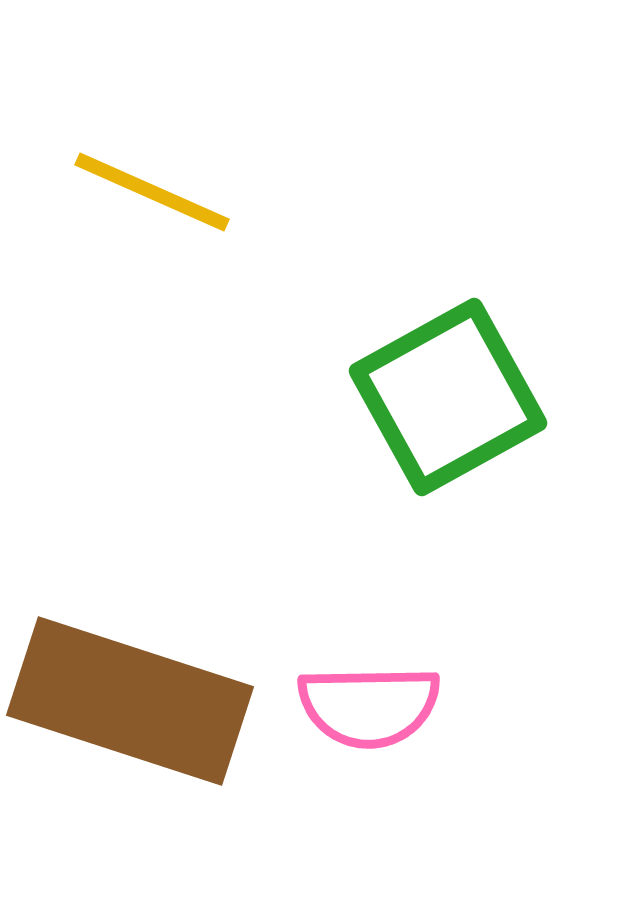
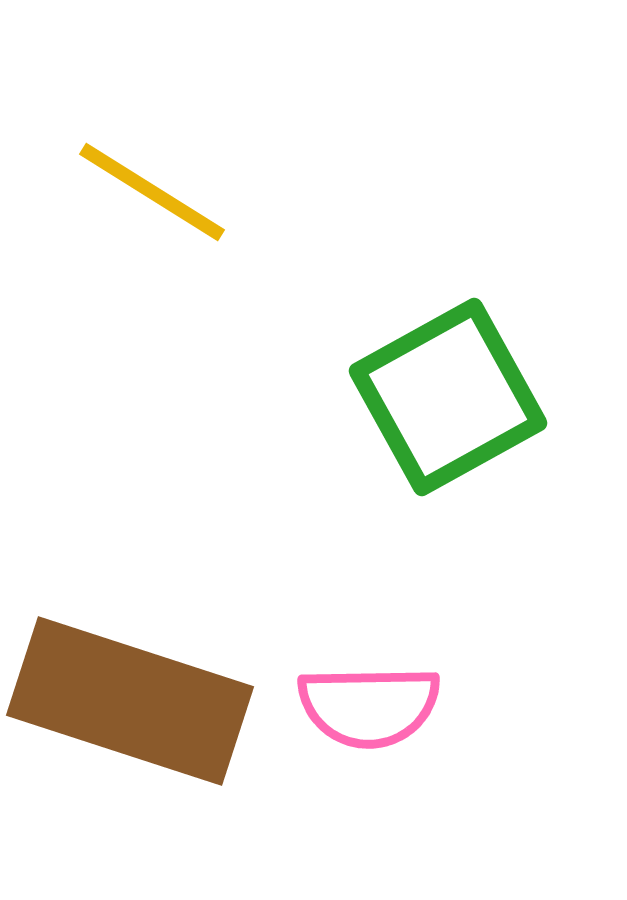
yellow line: rotated 8 degrees clockwise
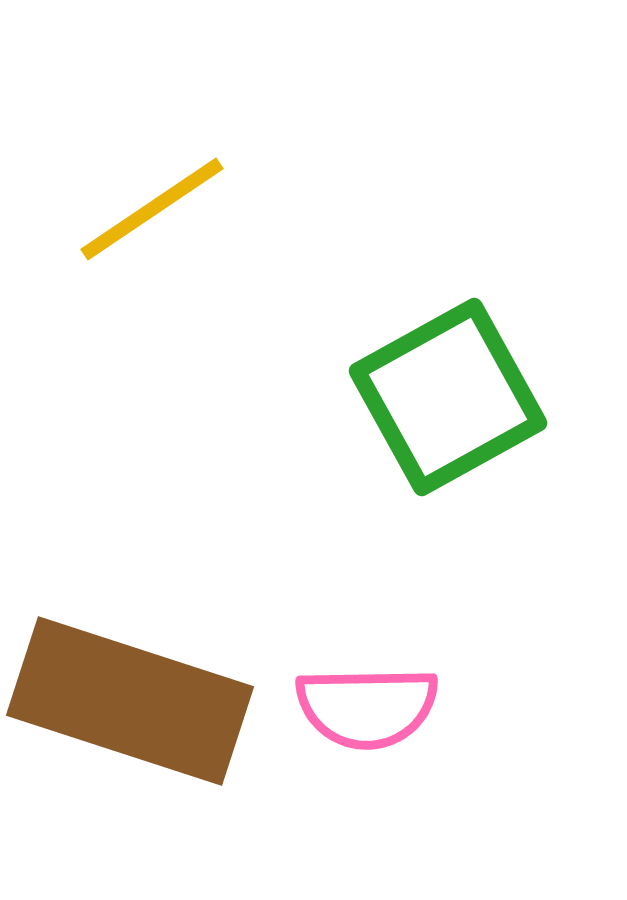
yellow line: moved 17 px down; rotated 66 degrees counterclockwise
pink semicircle: moved 2 px left, 1 px down
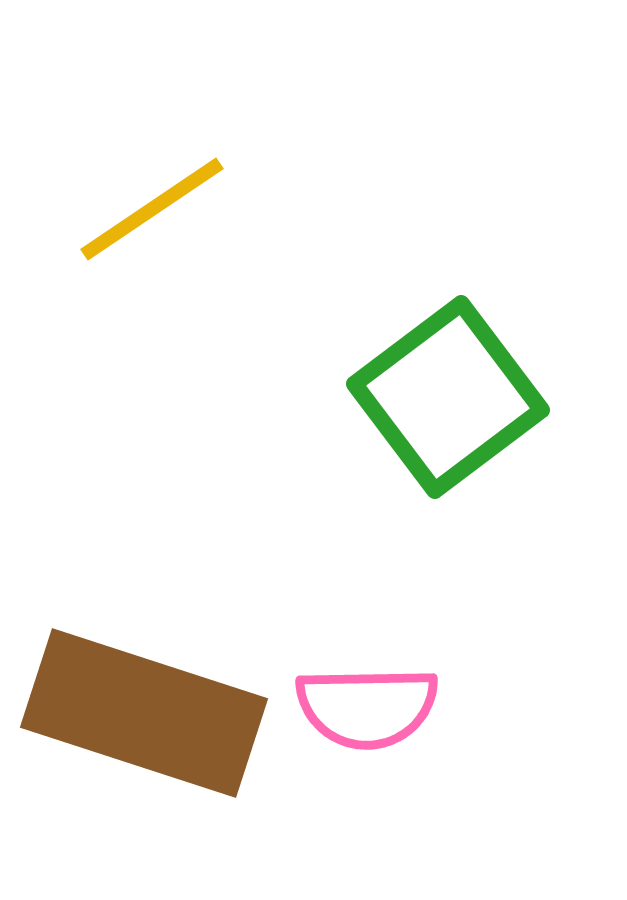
green square: rotated 8 degrees counterclockwise
brown rectangle: moved 14 px right, 12 px down
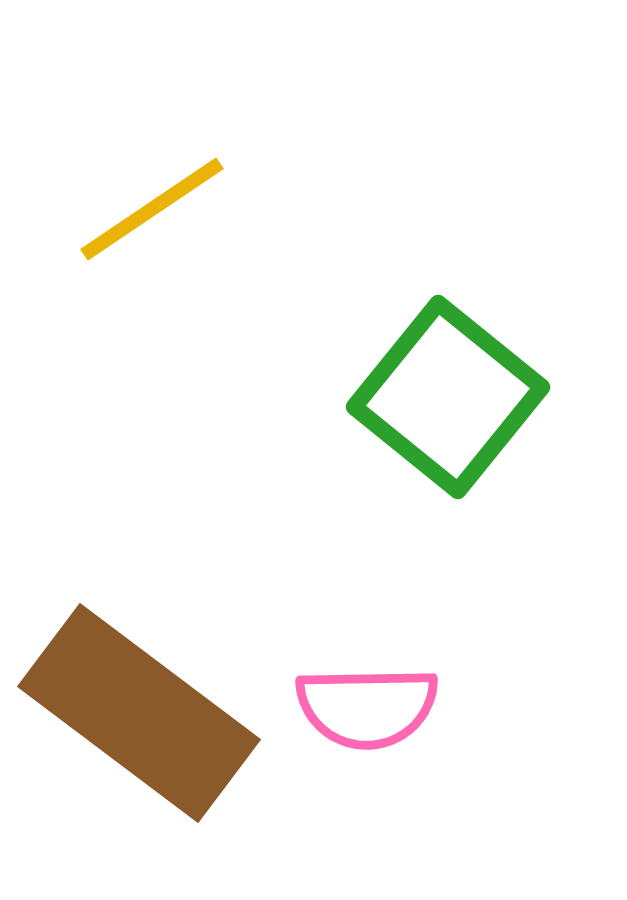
green square: rotated 14 degrees counterclockwise
brown rectangle: moved 5 px left; rotated 19 degrees clockwise
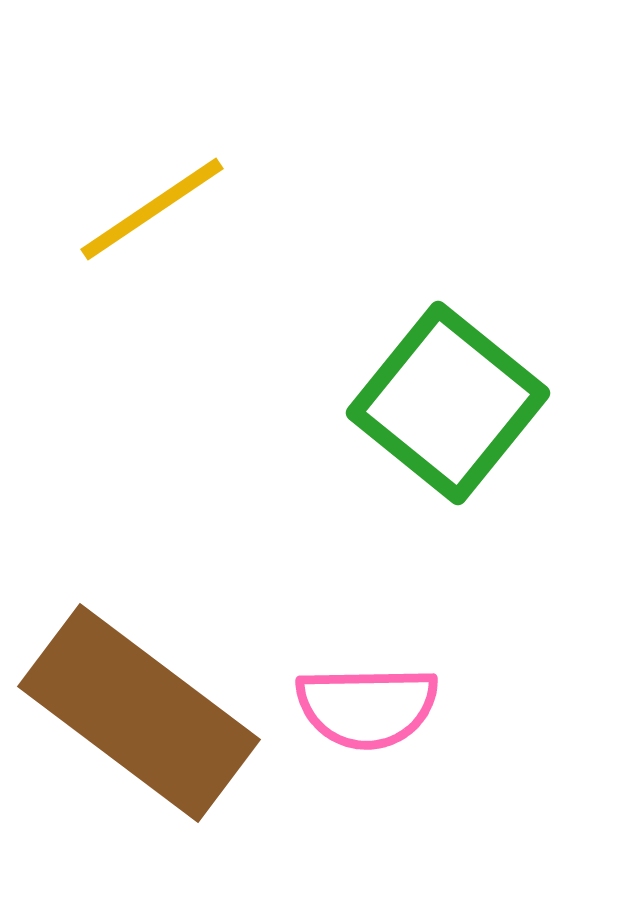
green square: moved 6 px down
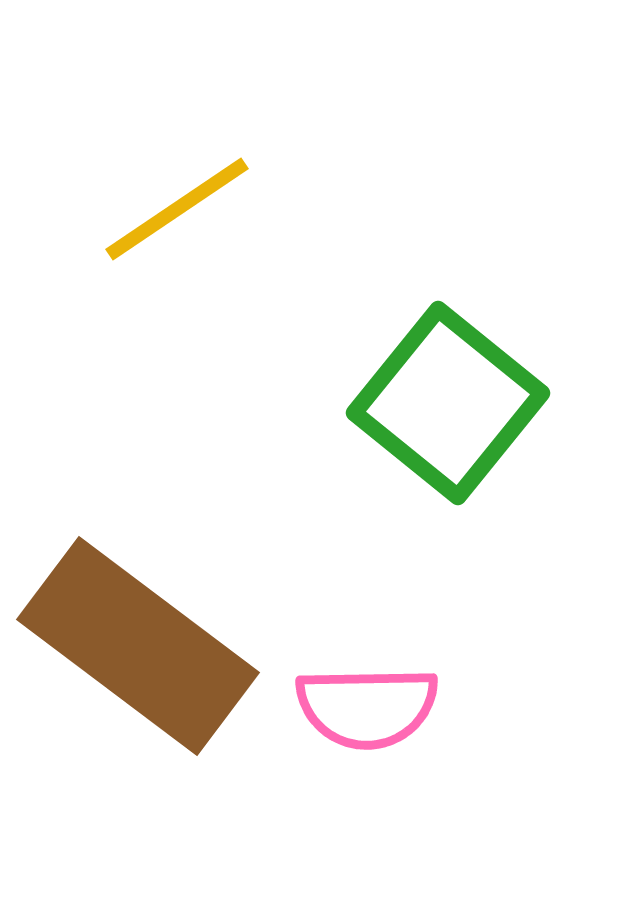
yellow line: moved 25 px right
brown rectangle: moved 1 px left, 67 px up
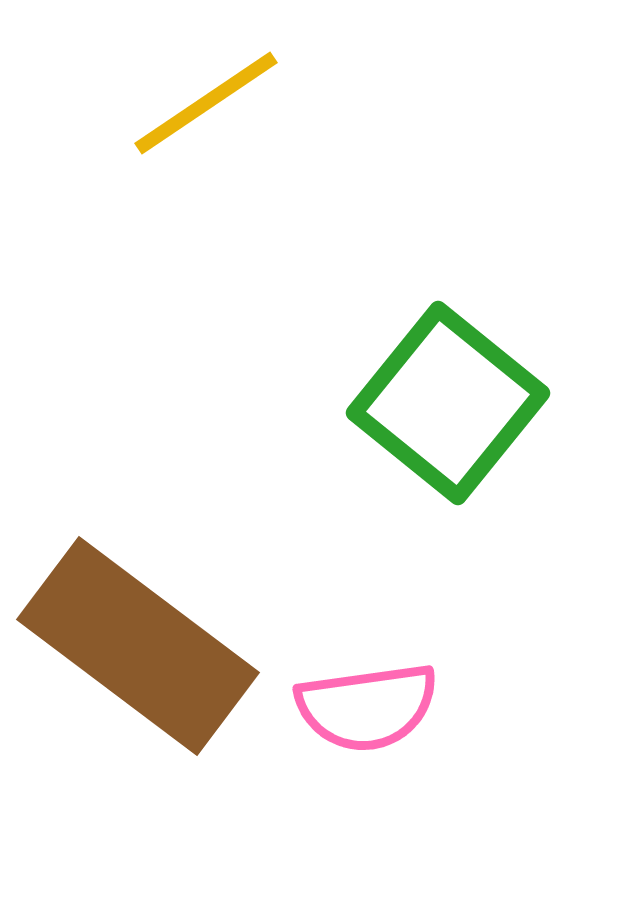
yellow line: moved 29 px right, 106 px up
pink semicircle: rotated 7 degrees counterclockwise
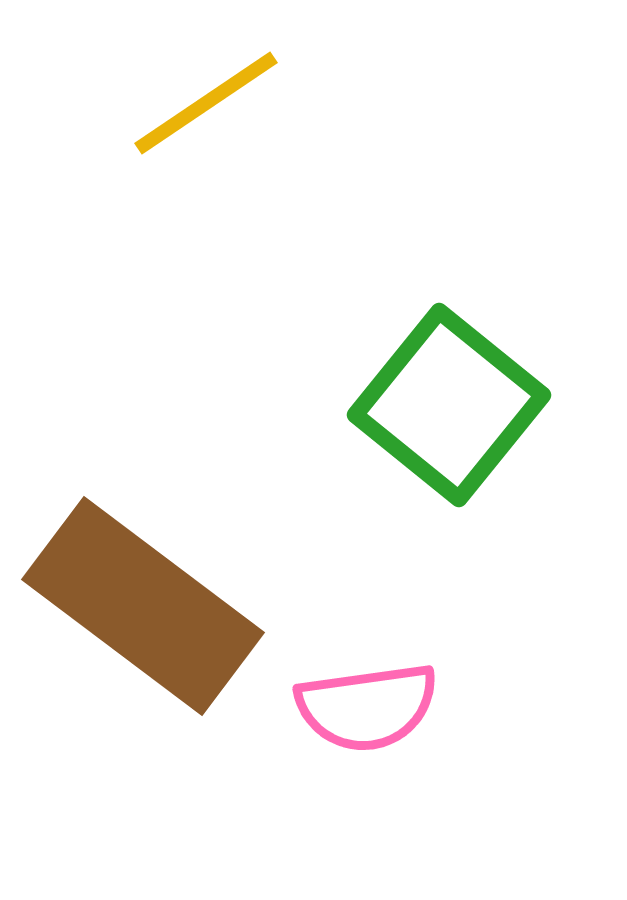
green square: moved 1 px right, 2 px down
brown rectangle: moved 5 px right, 40 px up
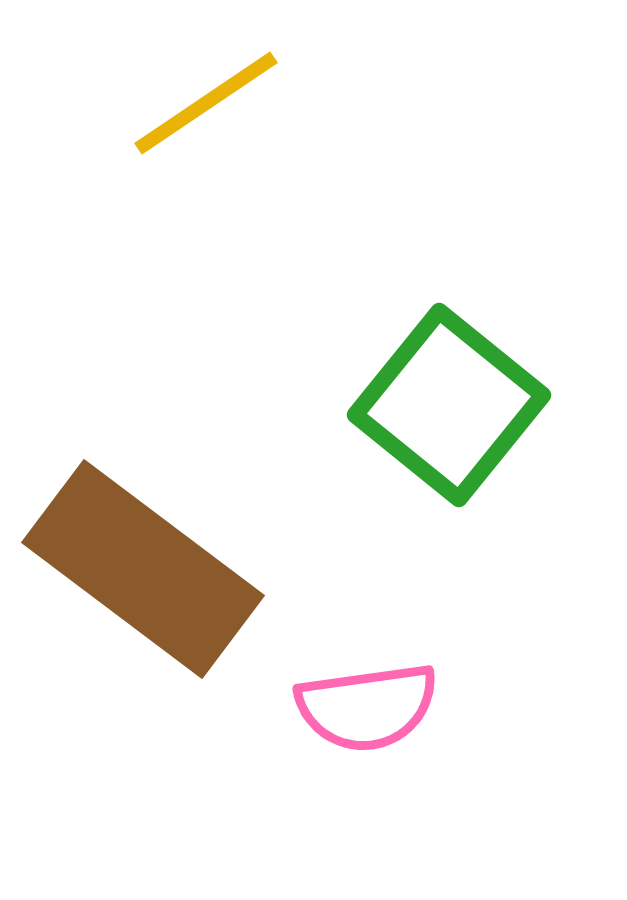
brown rectangle: moved 37 px up
